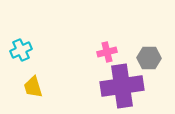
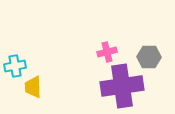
cyan cross: moved 6 px left, 16 px down; rotated 15 degrees clockwise
gray hexagon: moved 1 px up
yellow trapezoid: rotated 15 degrees clockwise
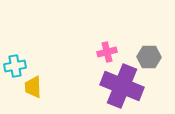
purple cross: rotated 30 degrees clockwise
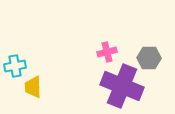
gray hexagon: moved 1 px down
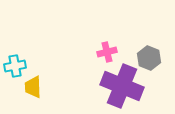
gray hexagon: rotated 20 degrees clockwise
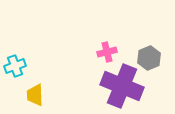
gray hexagon: rotated 15 degrees clockwise
cyan cross: rotated 10 degrees counterclockwise
yellow trapezoid: moved 2 px right, 8 px down
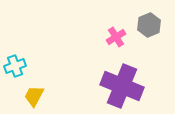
pink cross: moved 9 px right, 15 px up; rotated 18 degrees counterclockwise
gray hexagon: moved 33 px up
yellow trapezoid: moved 1 px left, 1 px down; rotated 30 degrees clockwise
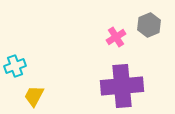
purple cross: rotated 27 degrees counterclockwise
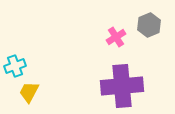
yellow trapezoid: moved 5 px left, 4 px up
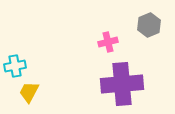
pink cross: moved 8 px left, 5 px down; rotated 18 degrees clockwise
cyan cross: rotated 10 degrees clockwise
purple cross: moved 2 px up
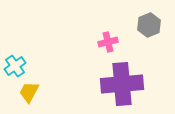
cyan cross: rotated 25 degrees counterclockwise
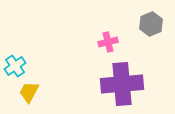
gray hexagon: moved 2 px right, 1 px up
